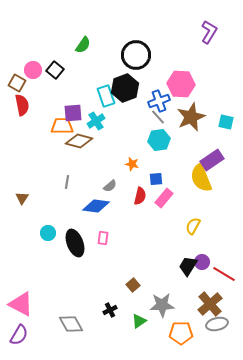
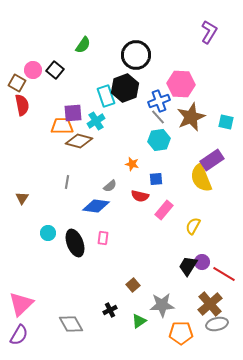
red semicircle at (140, 196): rotated 90 degrees clockwise
pink rectangle at (164, 198): moved 12 px down
pink triangle at (21, 304): rotated 48 degrees clockwise
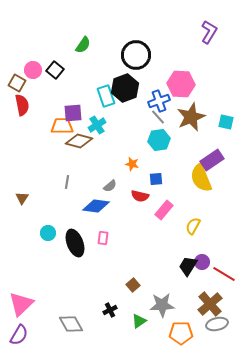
cyan cross at (96, 121): moved 1 px right, 4 px down
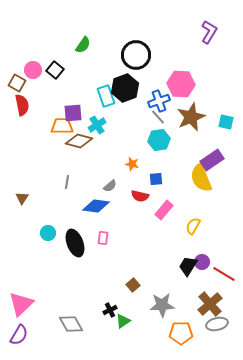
green triangle at (139, 321): moved 16 px left
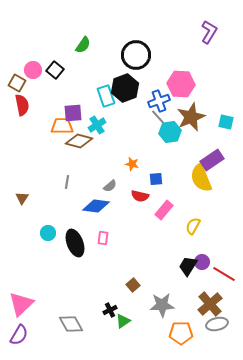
cyan hexagon at (159, 140): moved 11 px right, 8 px up
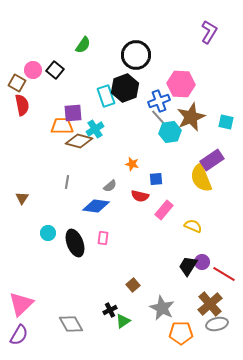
cyan cross at (97, 125): moved 2 px left, 4 px down
yellow semicircle at (193, 226): rotated 84 degrees clockwise
gray star at (162, 305): moved 3 px down; rotated 30 degrees clockwise
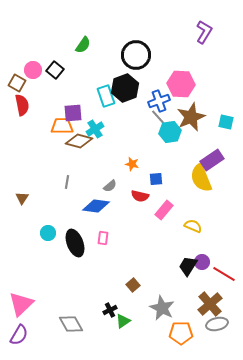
purple L-shape at (209, 32): moved 5 px left
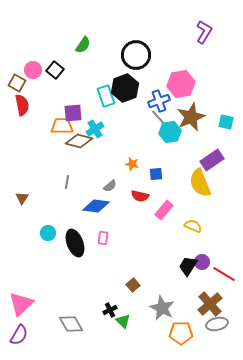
pink hexagon at (181, 84): rotated 12 degrees counterclockwise
yellow semicircle at (201, 178): moved 1 px left, 5 px down
blue square at (156, 179): moved 5 px up
green triangle at (123, 321): rotated 42 degrees counterclockwise
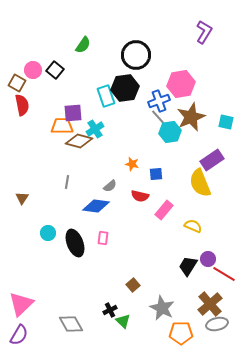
black hexagon at (125, 88): rotated 12 degrees clockwise
purple circle at (202, 262): moved 6 px right, 3 px up
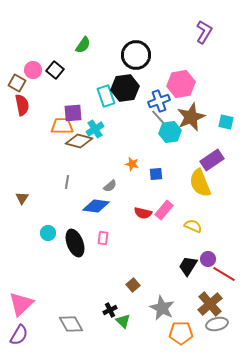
red semicircle at (140, 196): moved 3 px right, 17 px down
